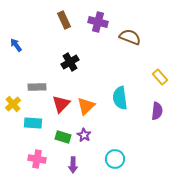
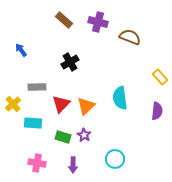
brown rectangle: rotated 24 degrees counterclockwise
blue arrow: moved 5 px right, 5 px down
pink cross: moved 4 px down
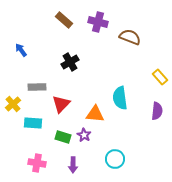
orange triangle: moved 9 px right, 8 px down; rotated 48 degrees clockwise
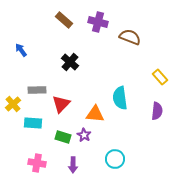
black cross: rotated 18 degrees counterclockwise
gray rectangle: moved 3 px down
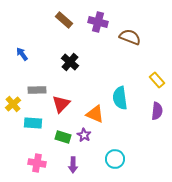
blue arrow: moved 1 px right, 4 px down
yellow rectangle: moved 3 px left, 3 px down
orange triangle: rotated 18 degrees clockwise
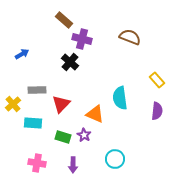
purple cross: moved 16 px left, 17 px down
blue arrow: rotated 96 degrees clockwise
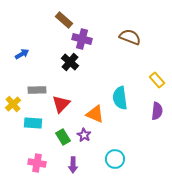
green rectangle: rotated 42 degrees clockwise
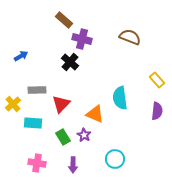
blue arrow: moved 1 px left, 2 px down
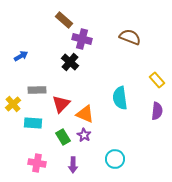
orange triangle: moved 10 px left
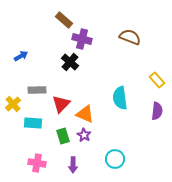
green rectangle: moved 1 px up; rotated 14 degrees clockwise
